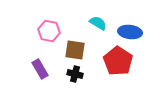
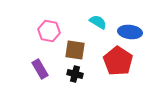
cyan semicircle: moved 1 px up
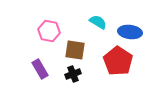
black cross: moved 2 px left; rotated 35 degrees counterclockwise
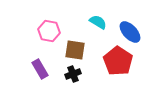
blue ellipse: rotated 40 degrees clockwise
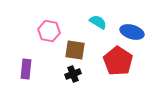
blue ellipse: moved 2 px right; rotated 30 degrees counterclockwise
purple rectangle: moved 14 px left; rotated 36 degrees clockwise
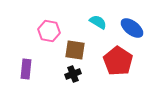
blue ellipse: moved 4 px up; rotated 20 degrees clockwise
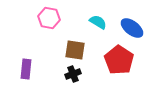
pink hexagon: moved 13 px up
red pentagon: moved 1 px right, 1 px up
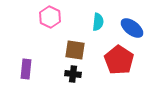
pink hexagon: moved 1 px right, 1 px up; rotated 15 degrees clockwise
cyan semicircle: rotated 66 degrees clockwise
black cross: rotated 28 degrees clockwise
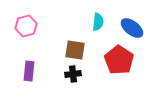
pink hexagon: moved 24 px left, 9 px down; rotated 20 degrees clockwise
purple rectangle: moved 3 px right, 2 px down
black cross: rotated 14 degrees counterclockwise
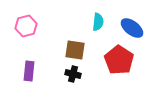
black cross: rotated 21 degrees clockwise
